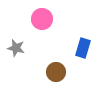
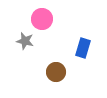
gray star: moved 9 px right, 7 px up
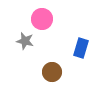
blue rectangle: moved 2 px left
brown circle: moved 4 px left
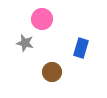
gray star: moved 2 px down
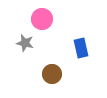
blue rectangle: rotated 30 degrees counterclockwise
brown circle: moved 2 px down
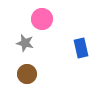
brown circle: moved 25 px left
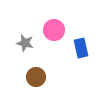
pink circle: moved 12 px right, 11 px down
brown circle: moved 9 px right, 3 px down
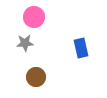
pink circle: moved 20 px left, 13 px up
gray star: rotated 18 degrees counterclockwise
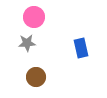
gray star: moved 2 px right
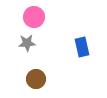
blue rectangle: moved 1 px right, 1 px up
brown circle: moved 2 px down
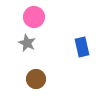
gray star: rotated 30 degrees clockwise
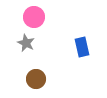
gray star: moved 1 px left
